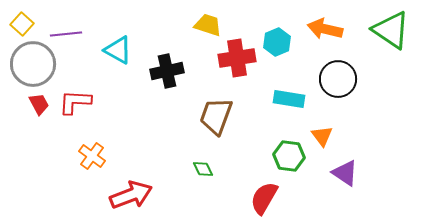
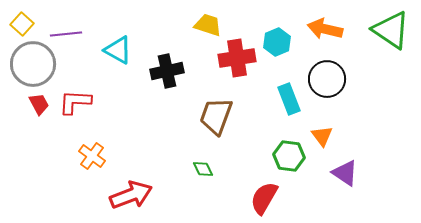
black circle: moved 11 px left
cyan rectangle: rotated 60 degrees clockwise
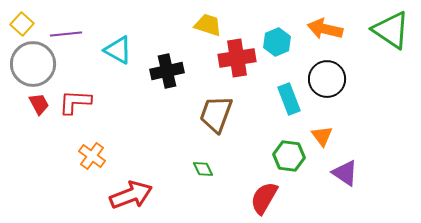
brown trapezoid: moved 2 px up
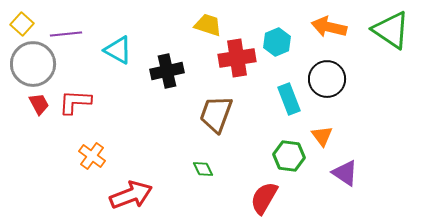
orange arrow: moved 4 px right, 2 px up
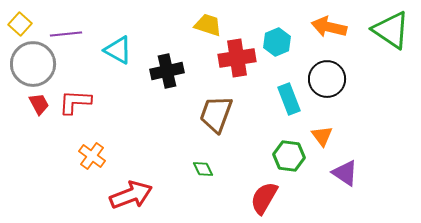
yellow square: moved 2 px left
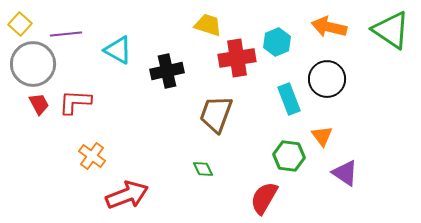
red arrow: moved 4 px left
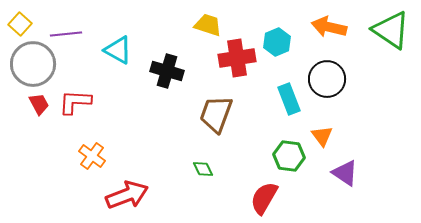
black cross: rotated 28 degrees clockwise
